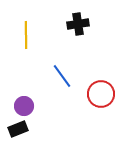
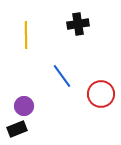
black rectangle: moved 1 px left
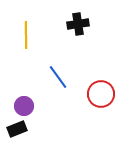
blue line: moved 4 px left, 1 px down
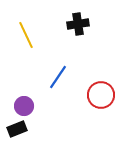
yellow line: rotated 24 degrees counterclockwise
blue line: rotated 70 degrees clockwise
red circle: moved 1 px down
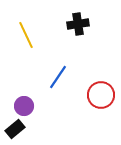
black rectangle: moved 2 px left; rotated 18 degrees counterclockwise
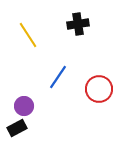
yellow line: moved 2 px right; rotated 8 degrees counterclockwise
red circle: moved 2 px left, 6 px up
black rectangle: moved 2 px right, 1 px up; rotated 12 degrees clockwise
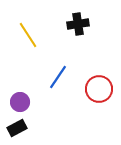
purple circle: moved 4 px left, 4 px up
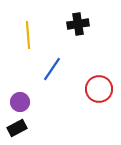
yellow line: rotated 28 degrees clockwise
blue line: moved 6 px left, 8 px up
